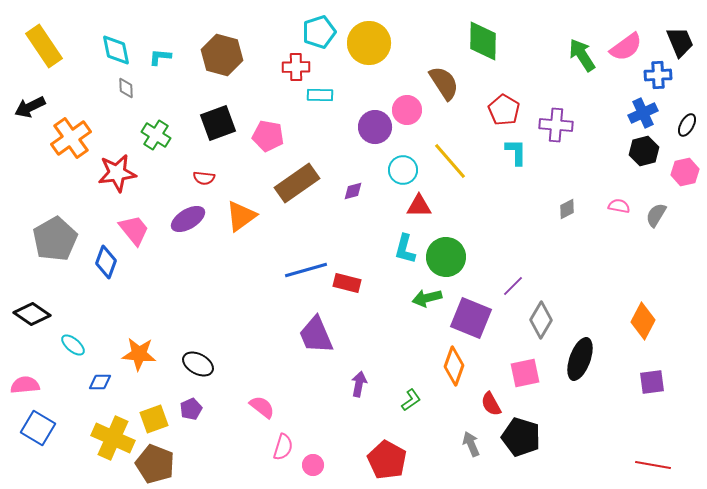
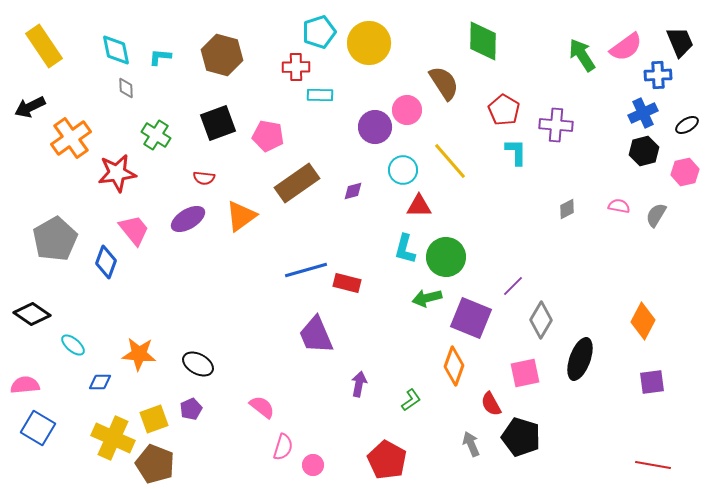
black ellipse at (687, 125): rotated 30 degrees clockwise
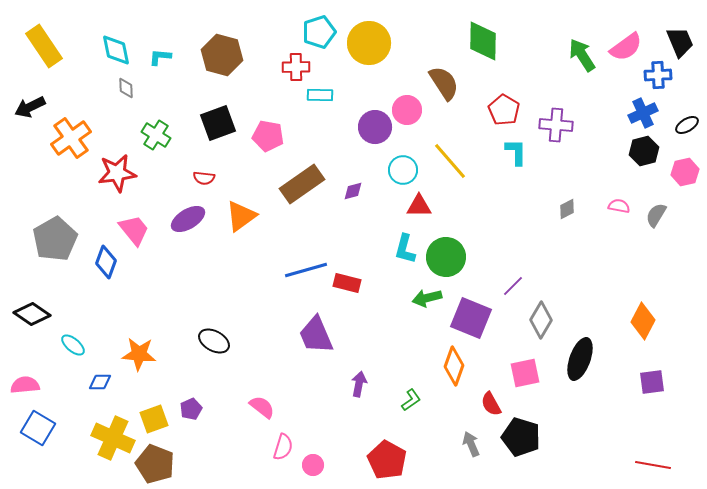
brown rectangle at (297, 183): moved 5 px right, 1 px down
black ellipse at (198, 364): moved 16 px right, 23 px up
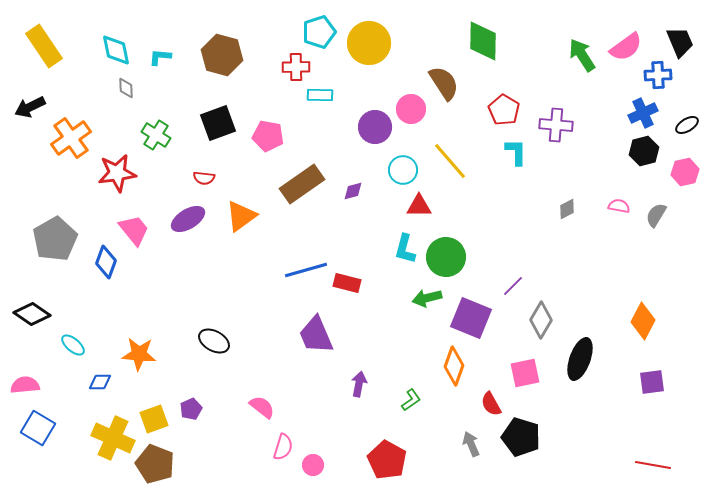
pink circle at (407, 110): moved 4 px right, 1 px up
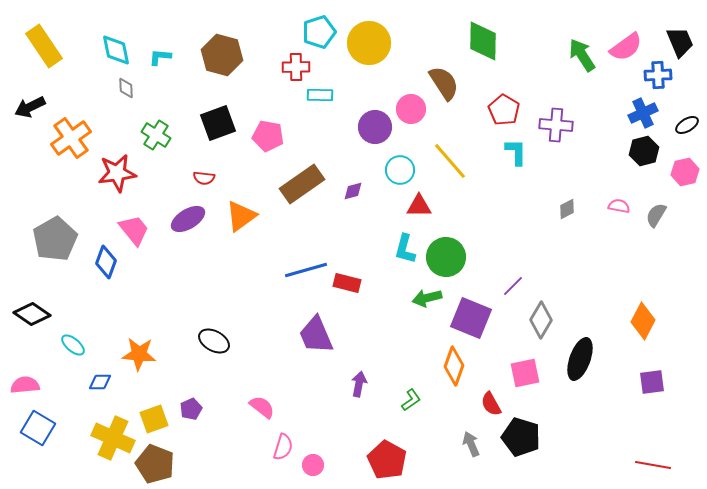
cyan circle at (403, 170): moved 3 px left
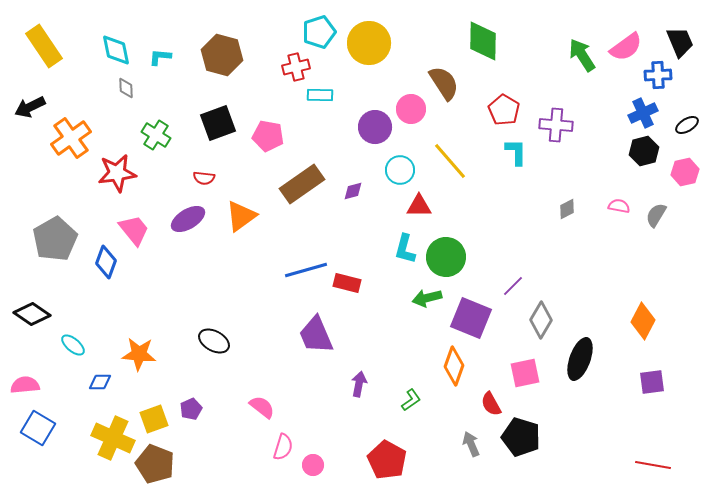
red cross at (296, 67): rotated 12 degrees counterclockwise
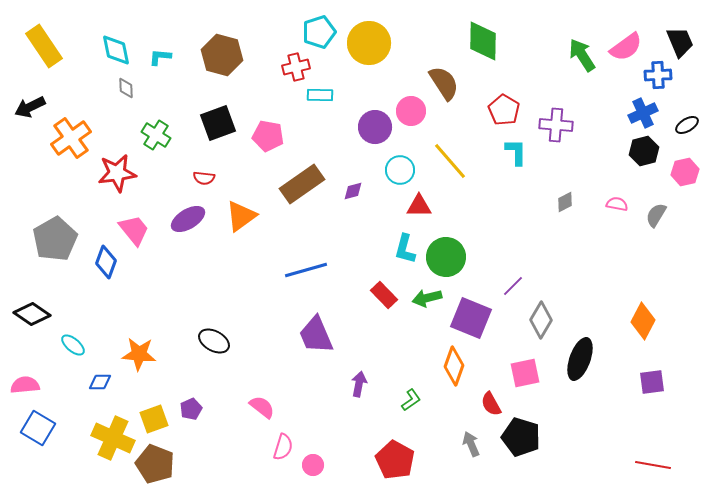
pink circle at (411, 109): moved 2 px down
pink semicircle at (619, 206): moved 2 px left, 2 px up
gray diamond at (567, 209): moved 2 px left, 7 px up
red rectangle at (347, 283): moved 37 px right, 12 px down; rotated 32 degrees clockwise
red pentagon at (387, 460): moved 8 px right
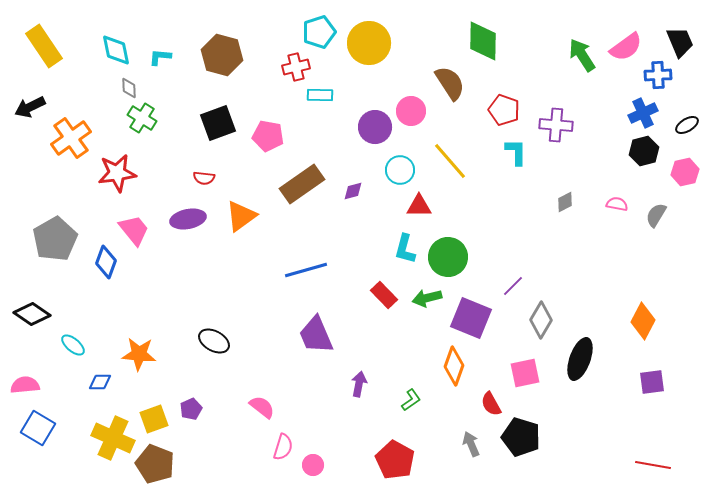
brown semicircle at (444, 83): moved 6 px right
gray diamond at (126, 88): moved 3 px right
red pentagon at (504, 110): rotated 12 degrees counterclockwise
green cross at (156, 135): moved 14 px left, 17 px up
purple ellipse at (188, 219): rotated 20 degrees clockwise
green circle at (446, 257): moved 2 px right
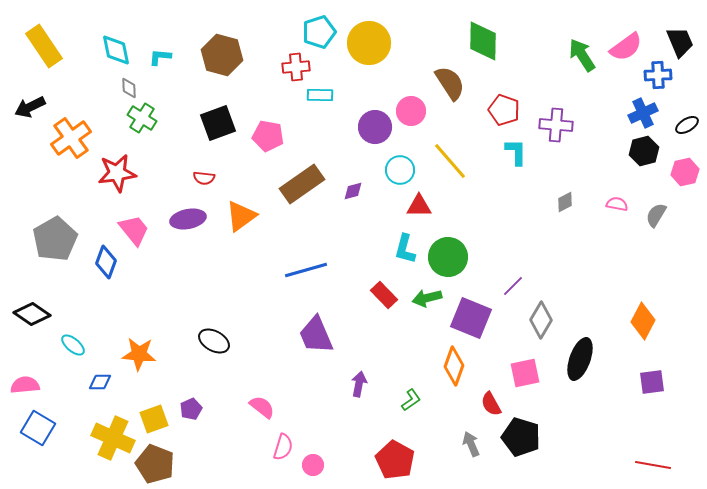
red cross at (296, 67): rotated 8 degrees clockwise
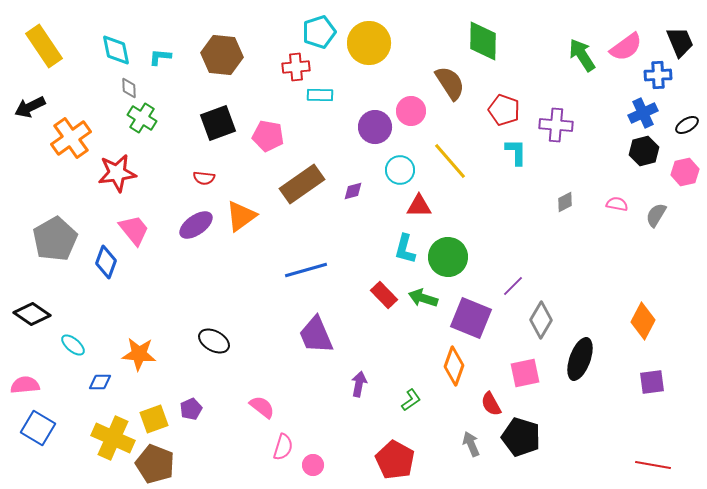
brown hexagon at (222, 55): rotated 9 degrees counterclockwise
purple ellipse at (188, 219): moved 8 px right, 6 px down; rotated 24 degrees counterclockwise
green arrow at (427, 298): moved 4 px left; rotated 32 degrees clockwise
